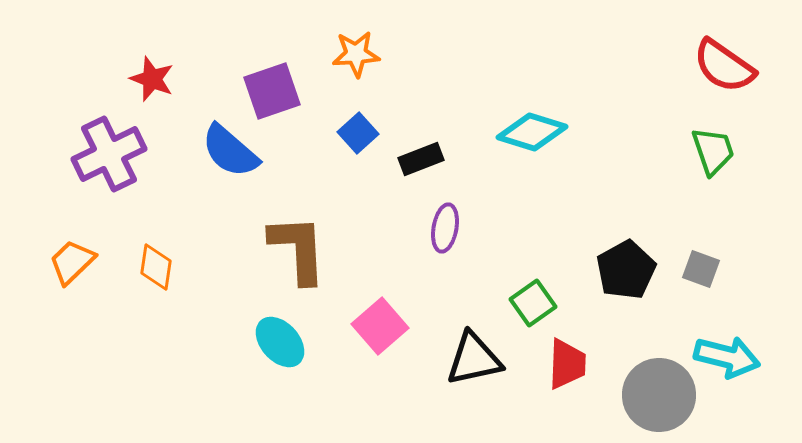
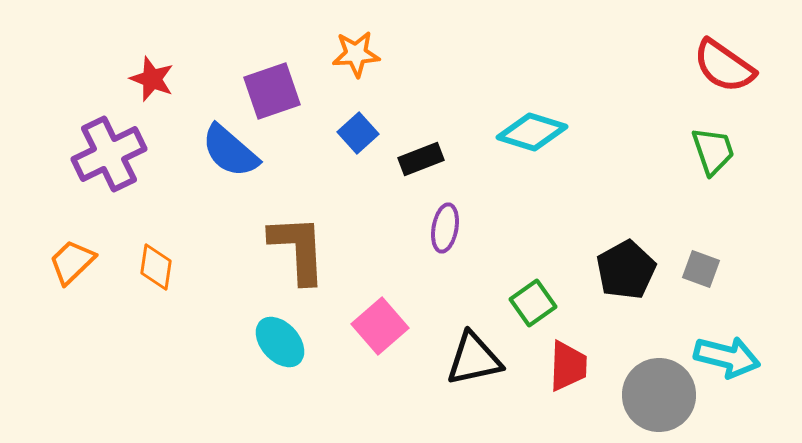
red trapezoid: moved 1 px right, 2 px down
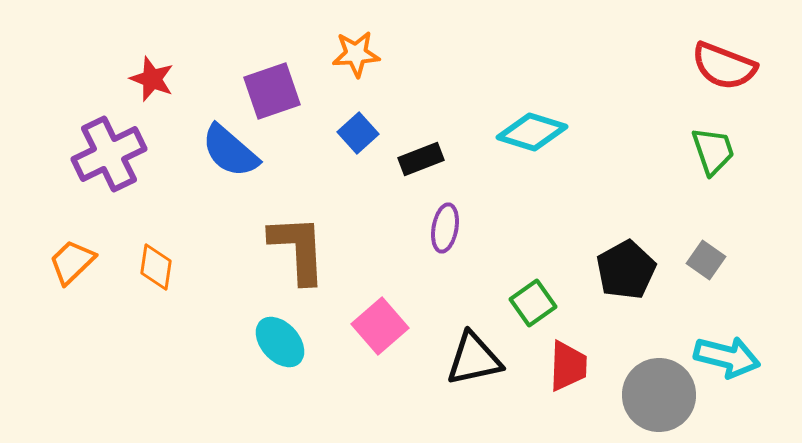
red semicircle: rotated 14 degrees counterclockwise
gray square: moved 5 px right, 9 px up; rotated 15 degrees clockwise
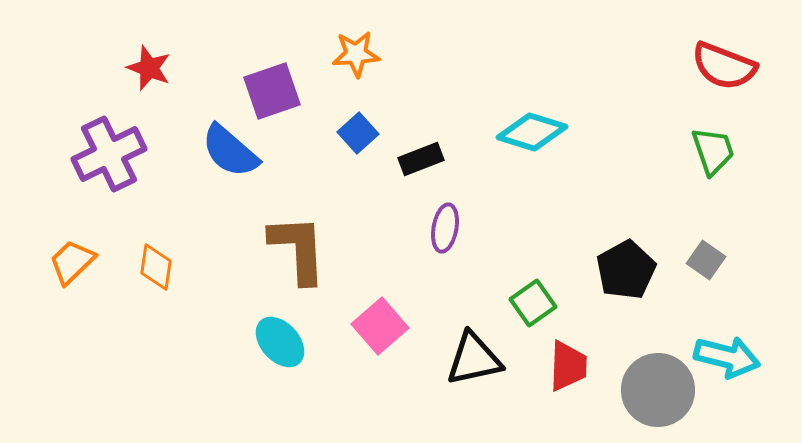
red star: moved 3 px left, 11 px up
gray circle: moved 1 px left, 5 px up
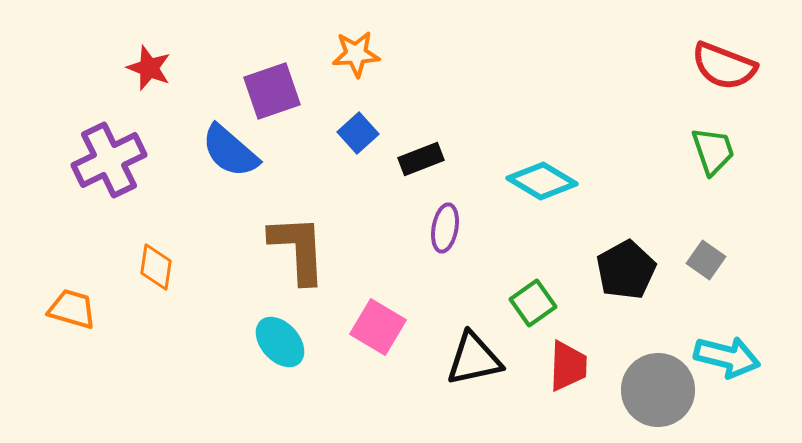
cyan diamond: moved 10 px right, 49 px down; rotated 14 degrees clockwise
purple cross: moved 6 px down
orange trapezoid: moved 47 px down; rotated 60 degrees clockwise
pink square: moved 2 px left, 1 px down; rotated 18 degrees counterclockwise
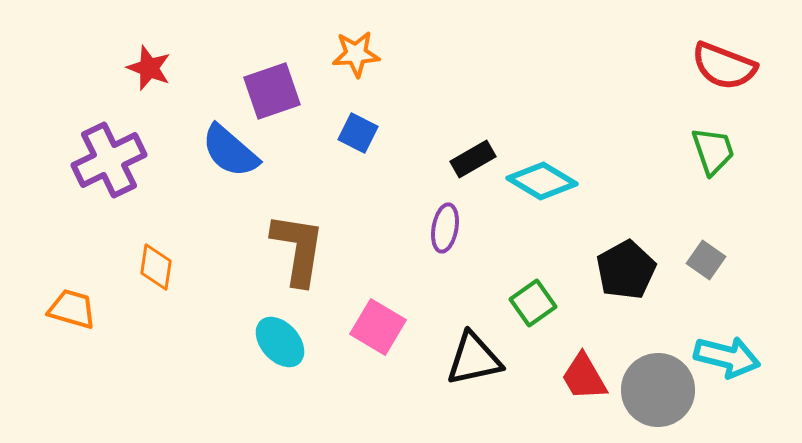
blue square: rotated 21 degrees counterclockwise
black rectangle: moved 52 px right; rotated 9 degrees counterclockwise
brown L-shape: rotated 12 degrees clockwise
red trapezoid: moved 16 px right, 11 px down; rotated 148 degrees clockwise
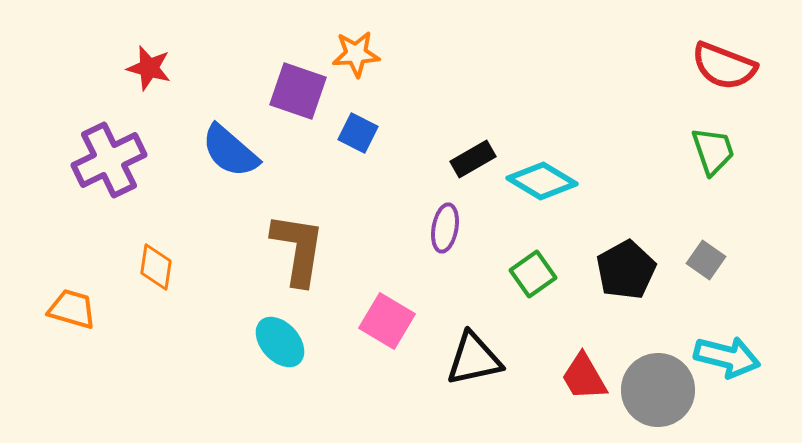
red star: rotated 6 degrees counterclockwise
purple square: moved 26 px right; rotated 38 degrees clockwise
green square: moved 29 px up
pink square: moved 9 px right, 6 px up
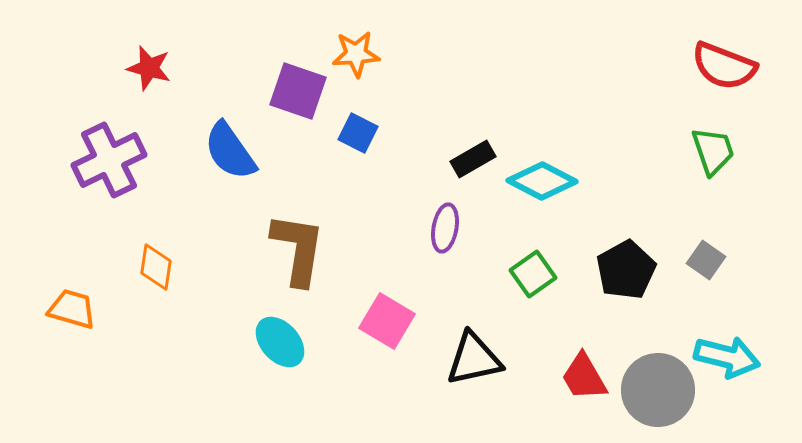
blue semicircle: rotated 14 degrees clockwise
cyan diamond: rotated 4 degrees counterclockwise
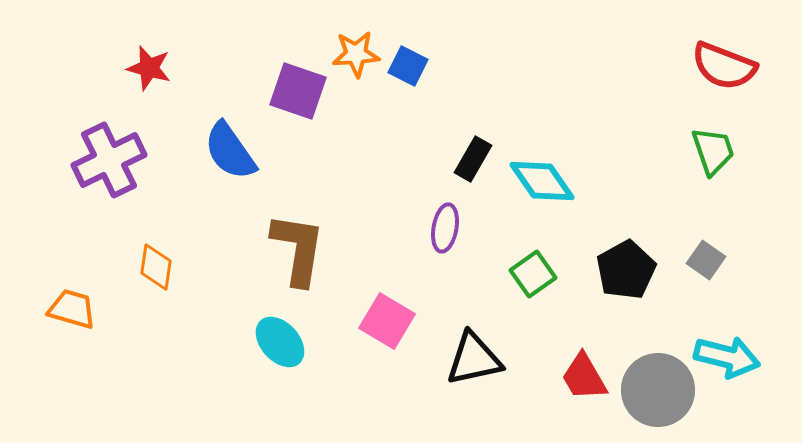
blue square: moved 50 px right, 67 px up
black rectangle: rotated 30 degrees counterclockwise
cyan diamond: rotated 28 degrees clockwise
